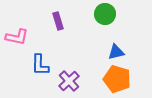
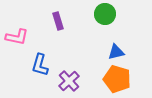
blue L-shape: rotated 15 degrees clockwise
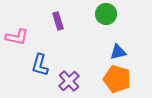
green circle: moved 1 px right
blue triangle: moved 2 px right
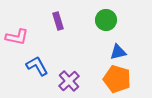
green circle: moved 6 px down
blue L-shape: moved 3 px left, 1 px down; rotated 135 degrees clockwise
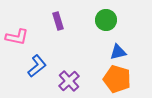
blue L-shape: rotated 80 degrees clockwise
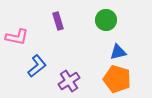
purple cross: rotated 10 degrees clockwise
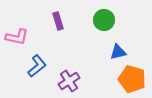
green circle: moved 2 px left
orange pentagon: moved 15 px right
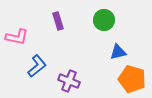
purple cross: rotated 35 degrees counterclockwise
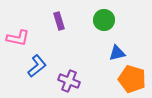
purple rectangle: moved 1 px right
pink L-shape: moved 1 px right, 1 px down
blue triangle: moved 1 px left, 1 px down
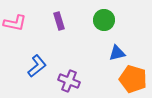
pink L-shape: moved 3 px left, 15 px up
orange pentagon: moved 1 px right
